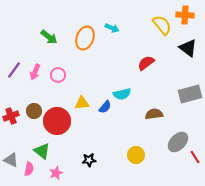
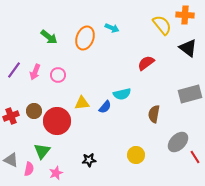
brown semicircle: rotated 72 degrees counterclockwise
green triangle: rotated 30 degrees clockwise
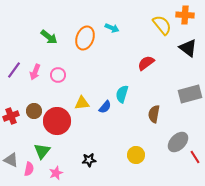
cyan semicircle: rotated 120 degrees clockwise
